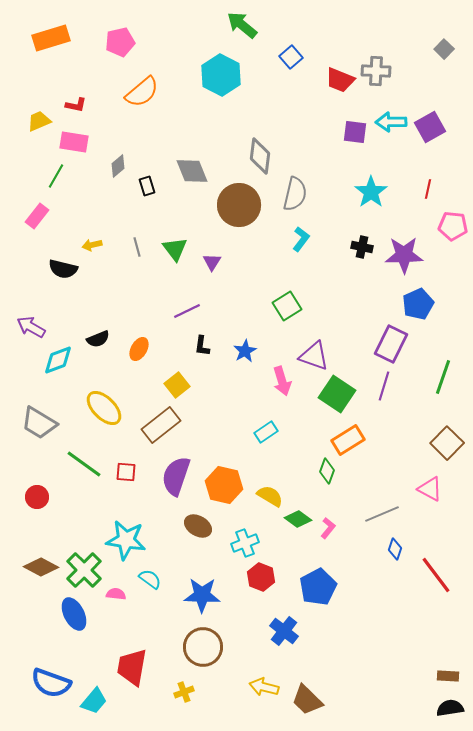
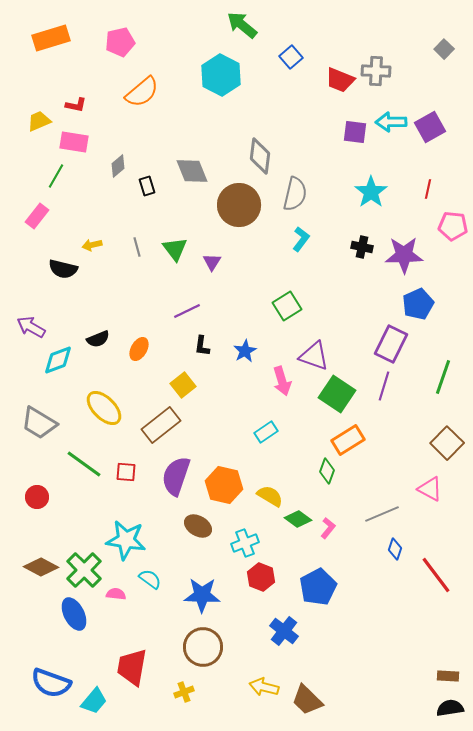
yellow square at (177, 385): moved 6 px right
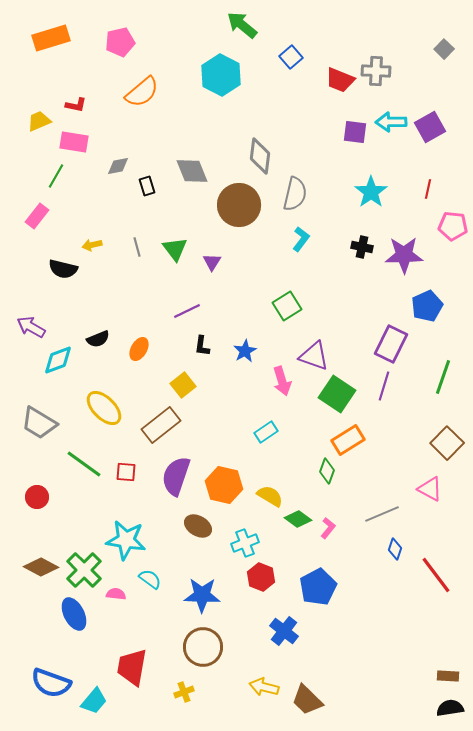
gray diamond at (118, 166): rotated 30 degrees clockwise
blue pentagon at (418, 304): moved 9 px right, 2 px down
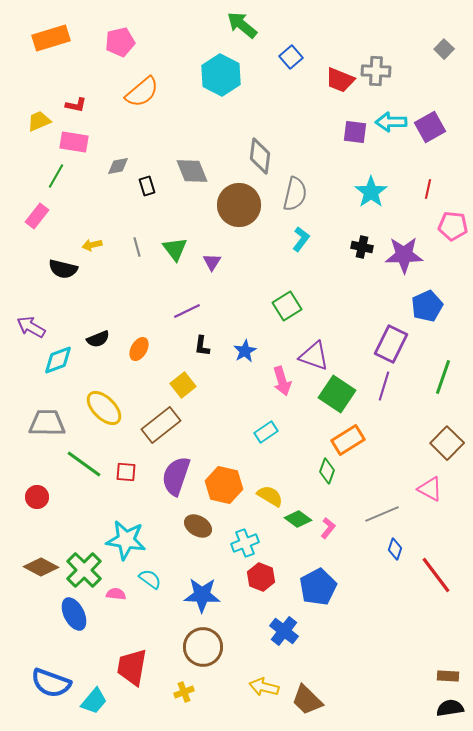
gray trapezoid at (39, 423): moved 8 px right; rotated 150 degrees clockwise
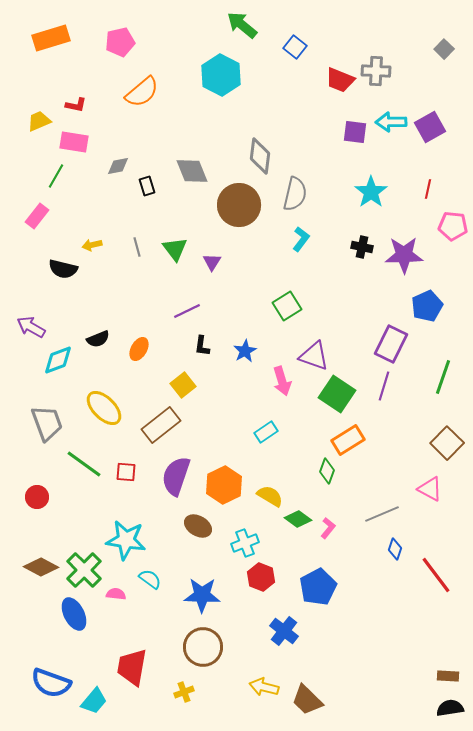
blue square at (291, 57): moved 4 px right, 10 px up; rotated 10 degrees counterclockwise
gray trapezoid at (47, 423): rotated 69 degrees clockwise
orange hexagon at (224, 485): rotated 21 degrees clockwise
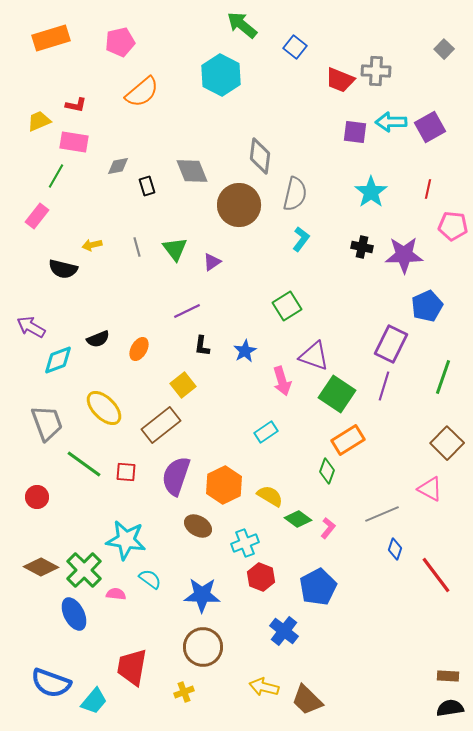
purple triangle at (212, 262): rotated 24 degrees clockwise
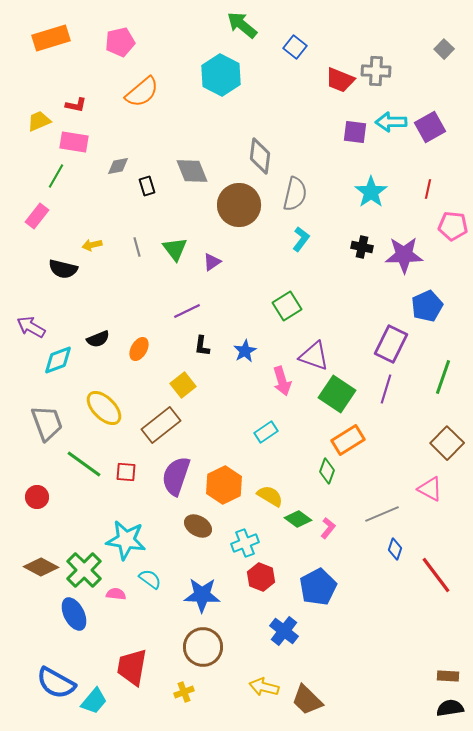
purple line at (384, 386): moved 2 px right, 3 px down
blue semicircle at (51, 683): moved 5 px right; rotated 9 degrees clockwise
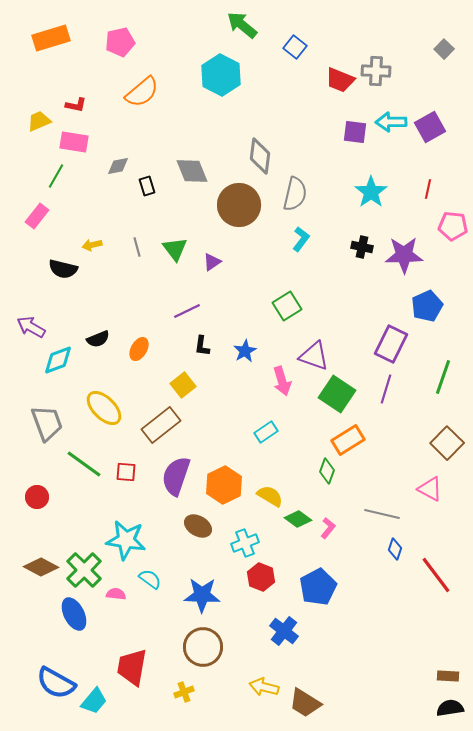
gray line at (382, 514): rotated 36 degrees clockwise
brown trapezoid at (307, 700): moved 2 px left, 3 px down; rotated 12 degrees counterclockwise
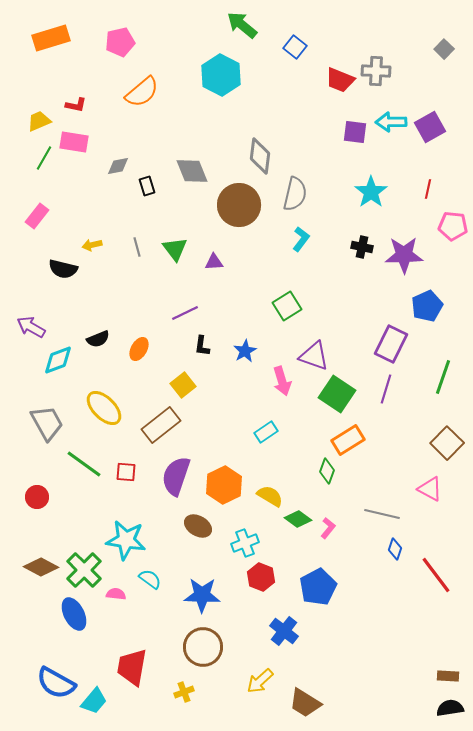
green line at (56, 176): moved 12 px left, 18 px up
purple triangle at (212, 262): moved 2 px right; rotated 30 degrees clockwise
purple line at (187, 311): moved 2 px left, 2 px down
gray trapezoid at (47, 423): rotated 9 degrees counterclockwise
yellow arrow at (264, 687): moved 4 px left, 6 px up; rotated 56 degrees counterclockwise
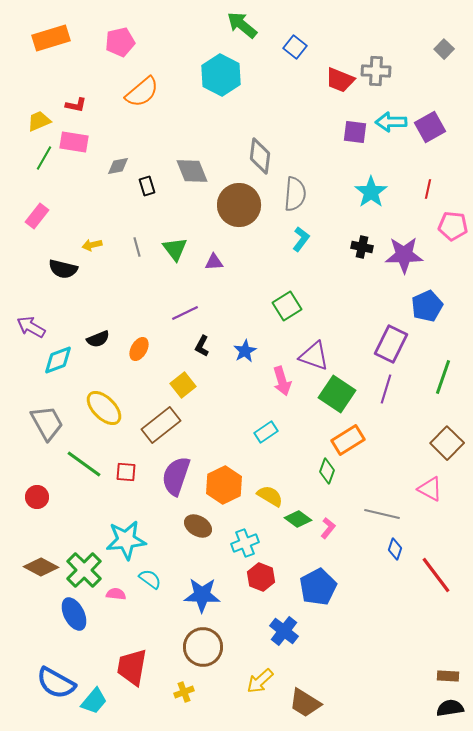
gray semicircle at (295, 194): rotated 8 degrees counterclockwise
black L-shape at (202, 346): rotated 20 degrees clockwise
cyan star at (126, 540): rotated 15 degrees counterclockwise
